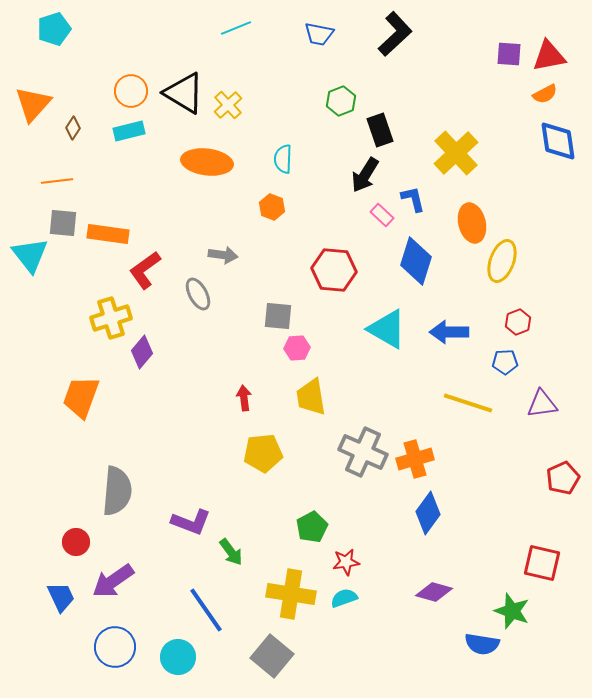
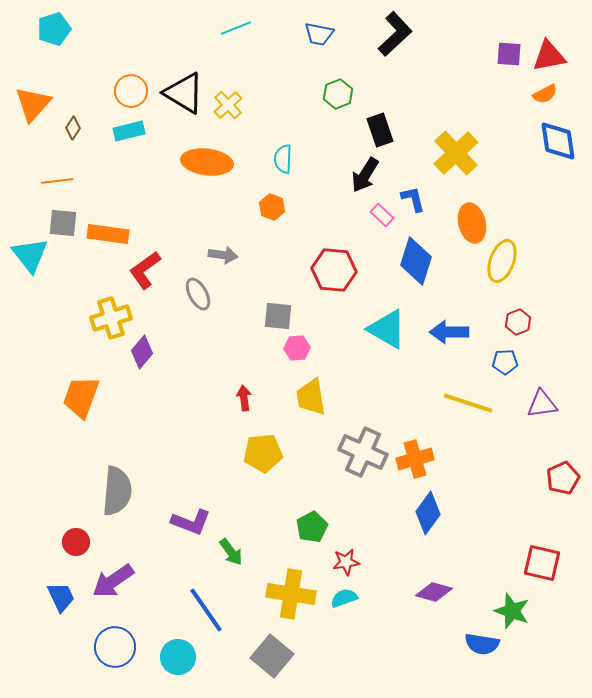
green hexagon at (341, 101): moved 3 px left, 7 px up
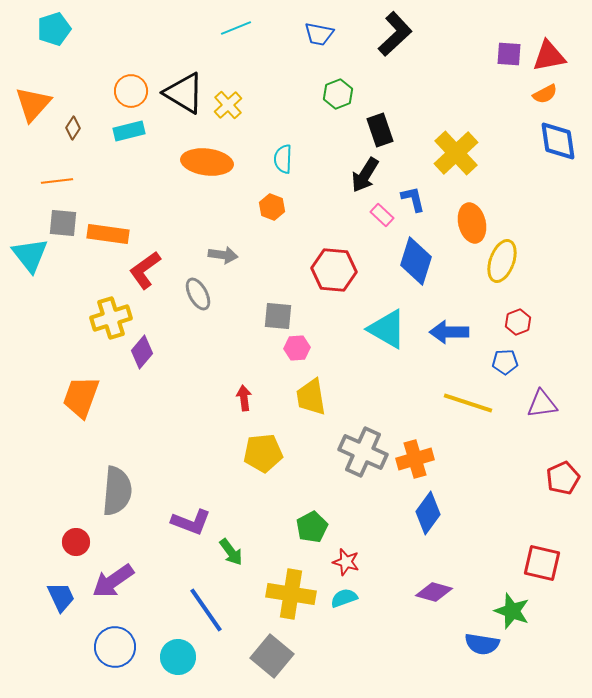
red star at (346, 562): rotated 24 degrees clockwise
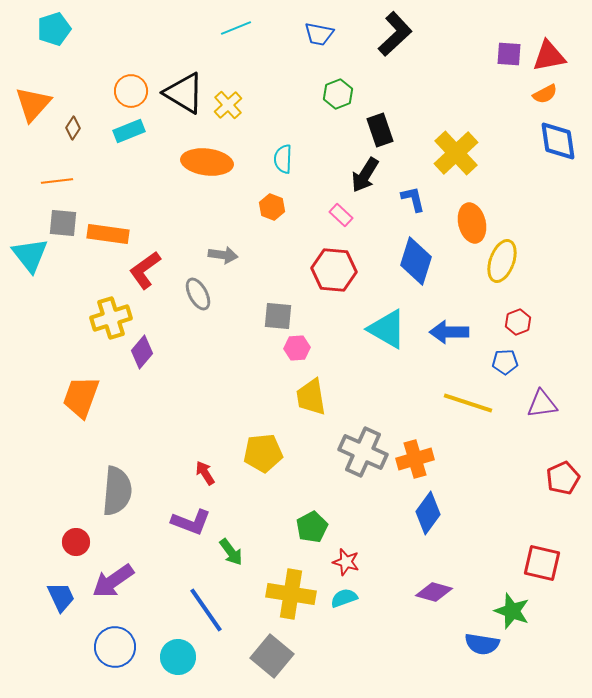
cyan rectangle at (129, 131): rotated 8 degrees counterclockwise
pink rectangle at (382, 215): moved 41 px left
red arrow at (244, 398): moved 39 px left, 75 px down; rotated 25 degrees counterclockwise
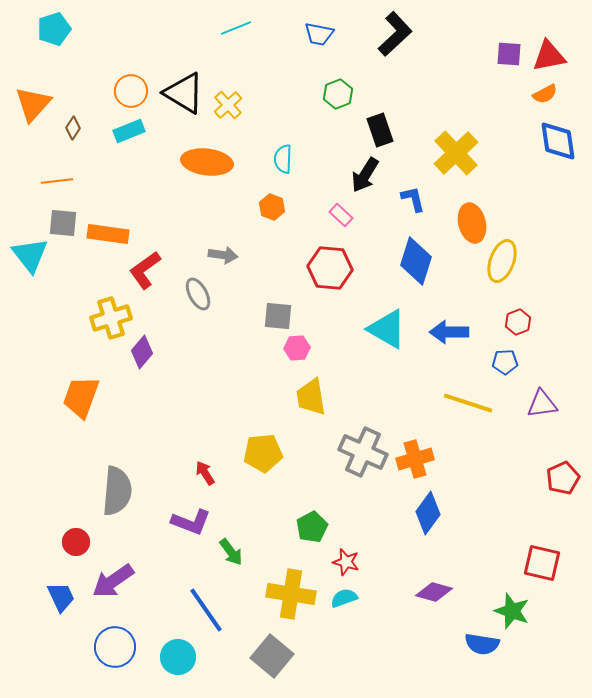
red hexagon at (334, 270): moved 4 px left, 2 px up
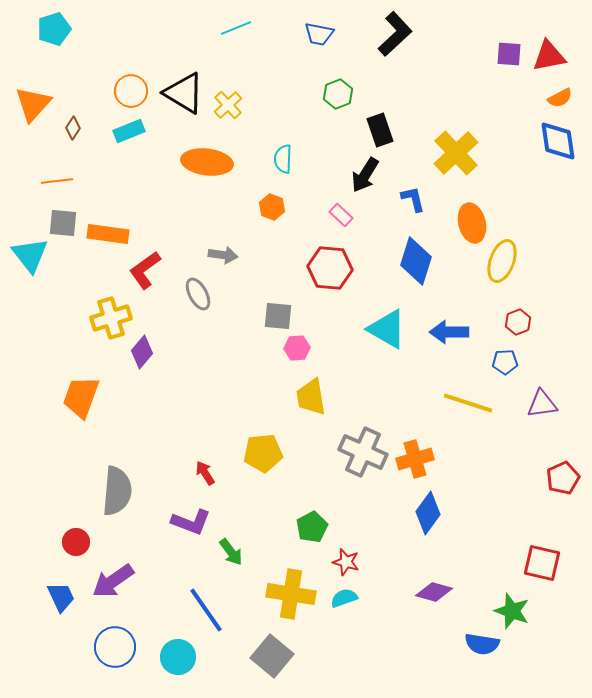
orange semicircle at (545, 94): moved 15 px right, 4 px down
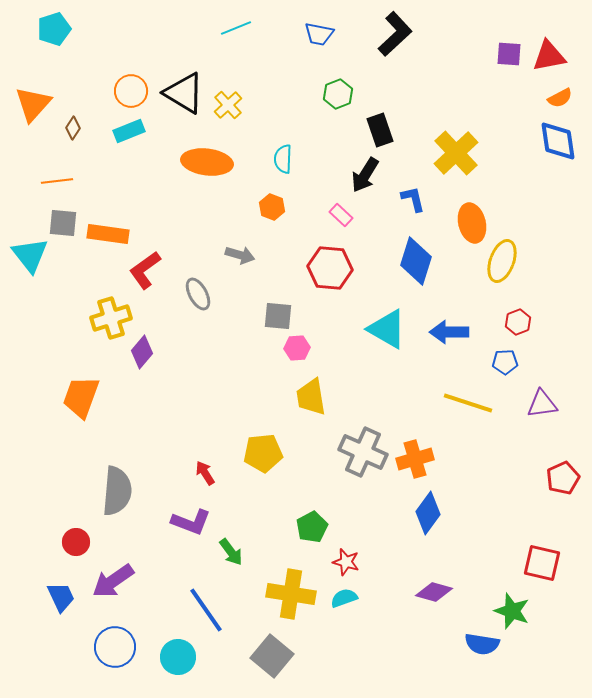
gray arrow at (223, 255): moved 17 px right; rotated 8 degrees clockwise
